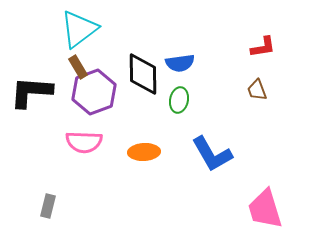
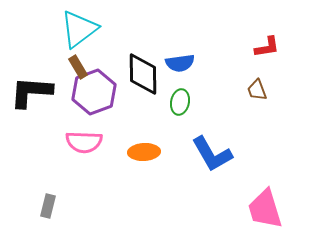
red L-shape: moved 4 px right
green ellipse: moved 1 px right, 2 px down
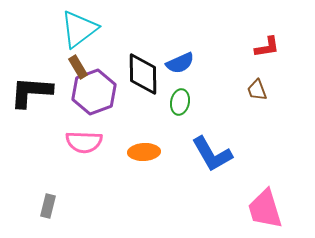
blue semicircle: rotated 16 degrees counterclockwise
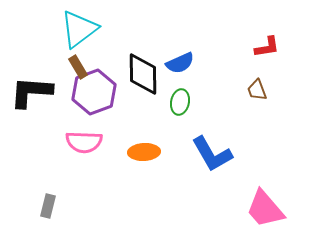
pink trapezoid: rotated 24 degrees counterclockwise
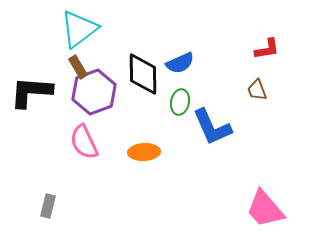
red L-shape: moved 2 px down
pink semicircle: rotated 63 degrees clockwise
blue L-shape: moved 27 px up; rotated 6 degrees clockwise
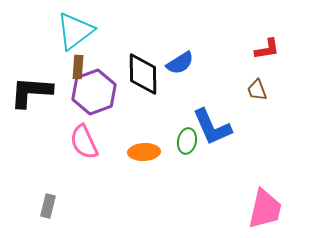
cyan triangle: moved 4 px left, 2 px down
blue semicircle: rotated 8 degrees counterclockwise
brown rectangle: rotated 35 degrees clockwise
green ellipse: moved 7 px right, 39 px down
pink trapezoid: rotated 126 degrees counterclockwise
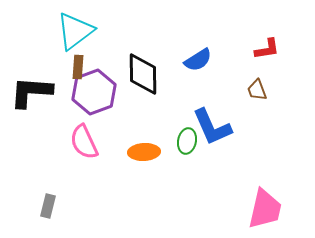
blue semicircle: moved 18 px right, 3 px up
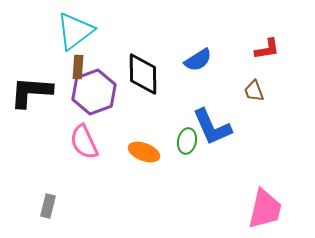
brown trapezoid: moved 3 px left, 1 px down
orange ellipse: rotated 24 degrees clockwise
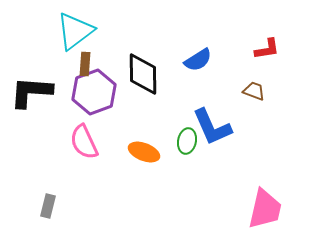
brown rectangle: moved 7 px right, 3 px up
brown trapezoid: rotated 130 degrees clockwise
